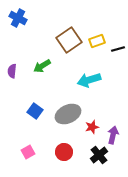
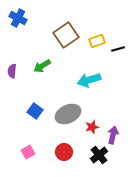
brown square: moved 3 px left, 5 px up
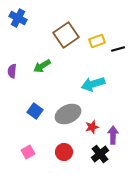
cyan arrow: moved 4 px right, 4 px down
purple arrow: rotated 12 degrees counterclockwise
black cross: moved 1 px right, 1 px up
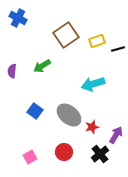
gray ellipse: moved 1 px right, 1 px down; rotated 65 degrees clockwise
purple arrow: moved 3 px right; rotated 30 degrees clockwise
pink square: moved 2 px right, 5 px down
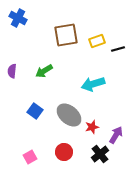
brown square: rotated 25 degrees clockwise
green arrow: moved 2 px right, 5 px down
